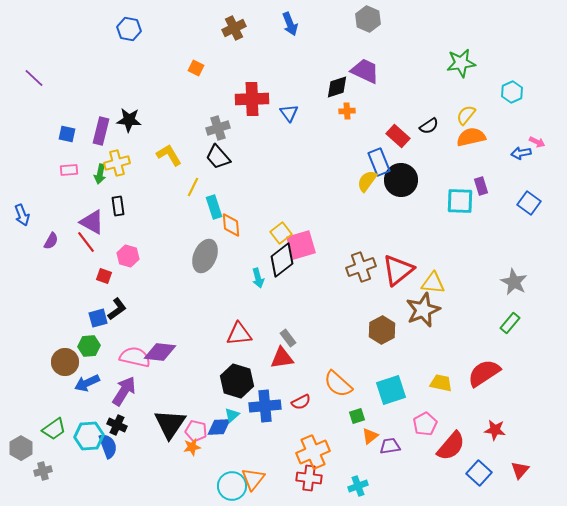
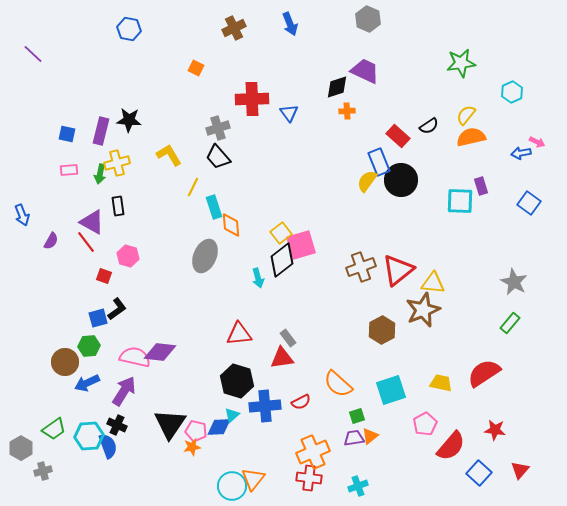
purple line at (34, 78): moved 1 px left, 24 px up
purple trapezoid at (390, 446): moved 36 px left, 8 px up
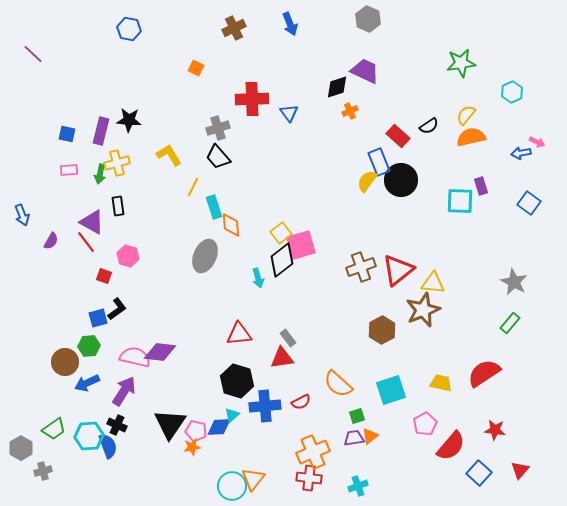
orange cross at (347, 111): moved 3 px right; rotated 21 degrees counterclockwise
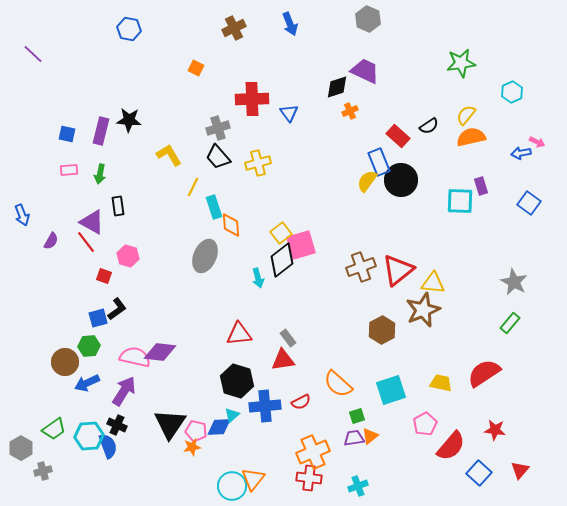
yellow cross at (117, 163): moved 141 px right
red triangle at (282, 358): moved 1 px right, 2 px down
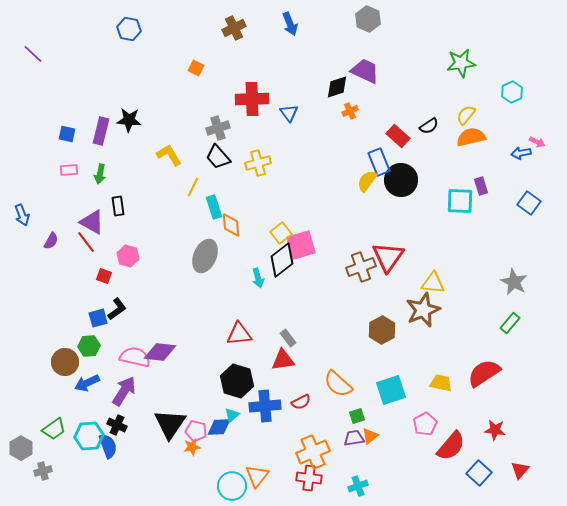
red triangle at (398, 270): moved 10 px left, 13 px up; rotated 16 degrees counterclockwise
orange triangle at (253, 479): moved 4 px right, 3 px up
